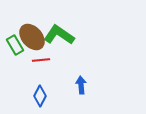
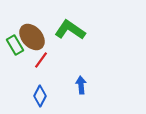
green L-shape: moved 11 px right, 5 px up
red line: rotated 48 degrees counterclockwise
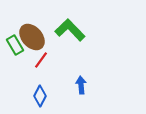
green L-shape: rotated 12 degrees clockwise
